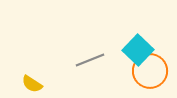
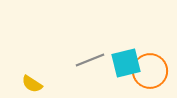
cyan square: moved 12 px left, 13 px down; rotated 32 degrees clockwise
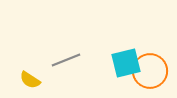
gray line: moved 24 px left
yellow semicircle: moved 2 px left, 4 px up
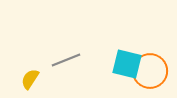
cyan square: moved 1 px right, 1 px down; rotated 28 degrees clockwise
yellow semicircle: moved 1 px up; rotated 90 degrees clockwise
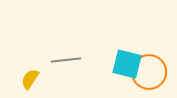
gray line: rotated 16 degrees clockwise
orange circle: moved 1 px left, 1 px down
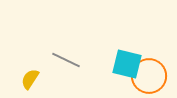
gray line: rotated 32 degrees clockwise
orange circle: moved 4 px down
